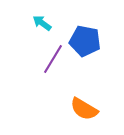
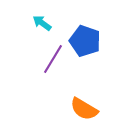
blue pentagon: rotated 8 degrees clockwise
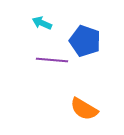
cyan arrow: rotated 12 degrees counterclockwise
purple line: moved 1 px left, 1 px down; rotated 64 degrees clockwise
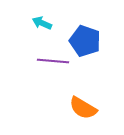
purple line: moved 1 px right, 1 px down
orange semicircle: moved 1 px left, 1 px up
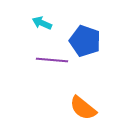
purple line: moved 1 px left, 1 px up
orange semicircle: rotated 8 degrees clockwise
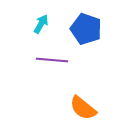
cyan arrow: moved 1 px left, 1 px down; rotated 96 degrees clockwise
blue pentagon: moved 1 px right, 12 px up
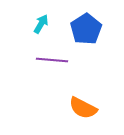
blue pentagon: rotated 20 degrees clockwise
orange semicircle: rotated 12 degrees counterclockwise
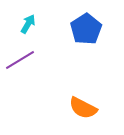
cyan arrow: moved 13 px left
purple line: moved 32 px left; rotated 36 degrees counterclockwise
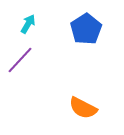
purple line: rotated 16 degrees counterclockwise
